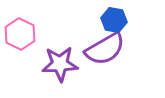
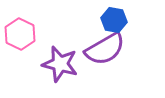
purple star: rotated 18 degrees clockwise
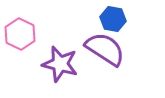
blue hexagon: moved 1 px left, 1 px up
purple semicircle: rotated 117 degrees counterclockwise
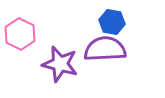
blue hexagon: moved 1 px left, 3 px down
purple semicircle: rotated 36 degrees counterclockwise
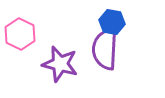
purple semicircle: rotated 84 degrees counterclockwise
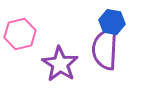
pink hexagon: rotated 20 degrees clockwise
purple star: rotated 18 degrees clockwise
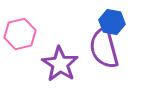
purple semicircle: moved 1 px left, 1 px up; rotated 18 degrees counterclockwise
